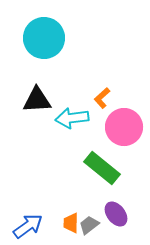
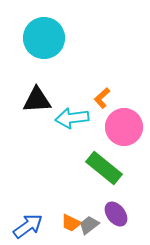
green rectangle: moved 2 px right
orange trapezoid: rotated 65 degrees counterclockwise
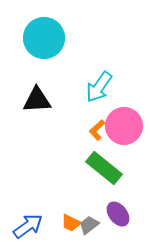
orange L-shape: moved 5 px left, 32 px down
cyan arrow: moved 27 px right, 31 px up; rotated 48 degrees counterclockwise
pink circle: moved 1 px up
purple ellipse: moved 2 px right
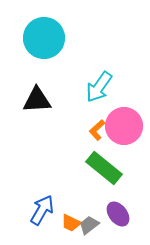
blue arrow: moved 14 px right, 16 px up; rotated 24 degrees counterclockwise
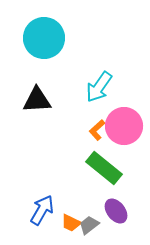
purple ellipse: moved 2 px left, 3 px up
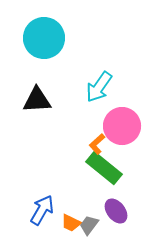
pink circle: moved 2 px left
orange L-shape: moved 14 px down
gray trapezoid: rotated 15 degrees counterclockwise
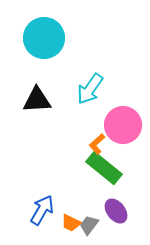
cyan arrow: moved 9 px left, 2 px down
pink circle: moved 1 px right, 1 px up
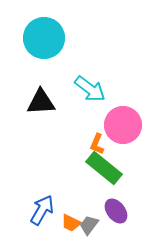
cyan arrow: rotated 88 degrees counterclockwise
black triangle: moved 4 px right, 2 px down
orange L-shape: rotated 25 degrees counterclockwise
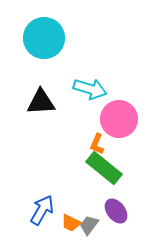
cyan arrow: rotated 20 degrees counterclockwise
pink circle: moved 4 px left, 6 px up
